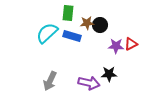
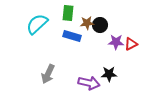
cyan semicircle: moved 10 px left, 9 px up
purple star: moved 4 px up
gray arrow: moved 2 px left, 7 px up
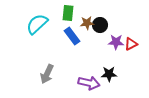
blue rectangle: rotated 36 degrees clockwise
gray arrow: moved 1 px left
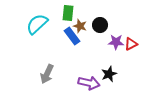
brown star: moved 7 px left, 3 px down; rotated 24 degrees clockwise
black star: rotated 21 degrees counterclockwise
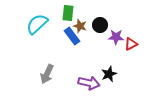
purple star: moved 5 px up
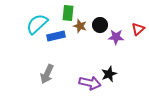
blue rectangle: moved 16 px left; rotated 66 degrees counterclockwise
red triangle: moved 7 px right, 15 px up; rotated 16 degrees counterclockwise
purple arrow: moved 1 px right
